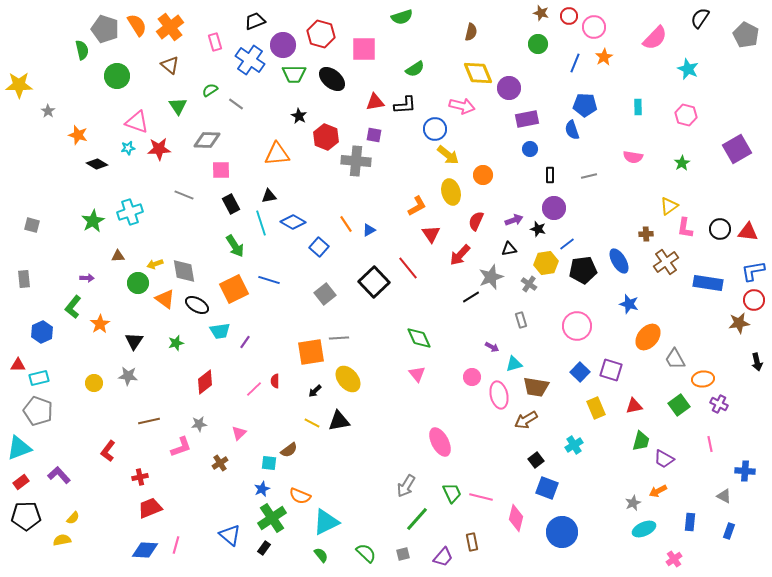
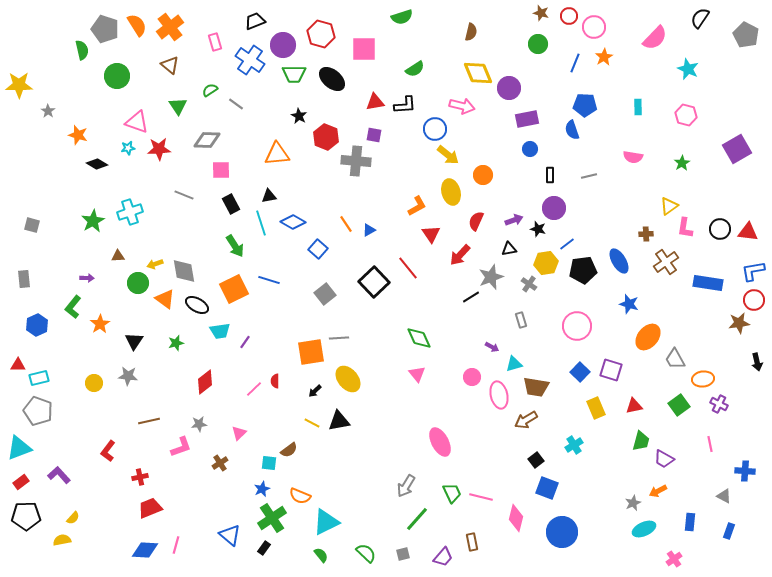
blue square at (319, 247): moved 1 px left, 2 px down
blue hexagon at (42, 332): moved 5 px left, 7 px up
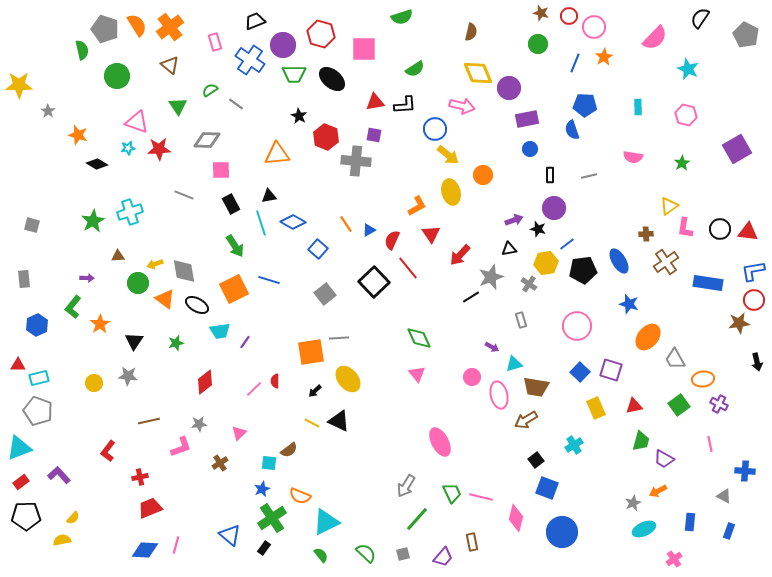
red semicircle at (476, 221): moved 84 px left, 19 px down
black triangle at (339, 421): rotated 35 degrees clockwise
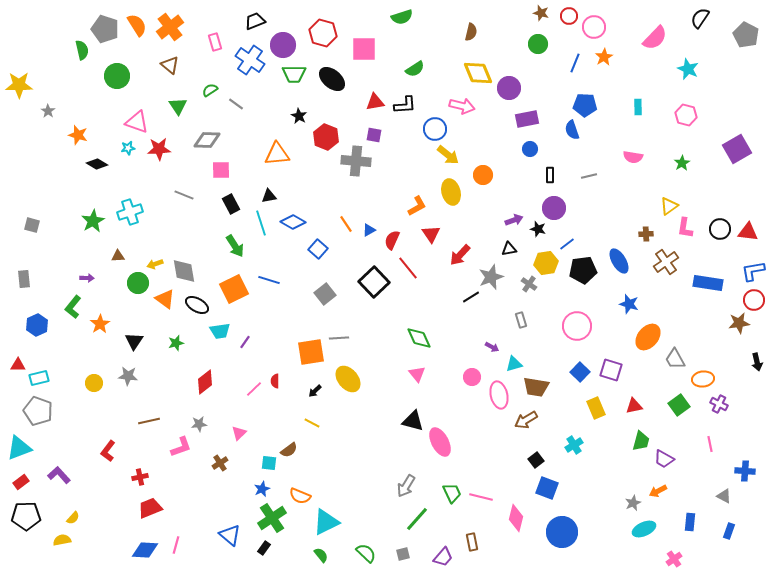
red hexagon at (321, 34): moved 2 px right, 1 px up
black triangle at (339, 421): moved 74 px right; rotated 10 degrees counterclockwise
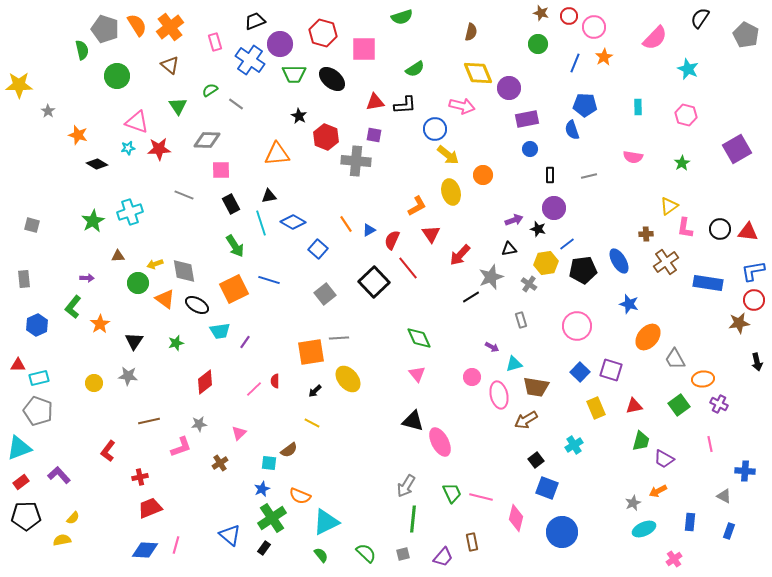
purple circle at (283, 45): moved 3 px left, 1 px up
green line at (417, 519): moved 4 px left; rotated 36 degrees counterclockwise
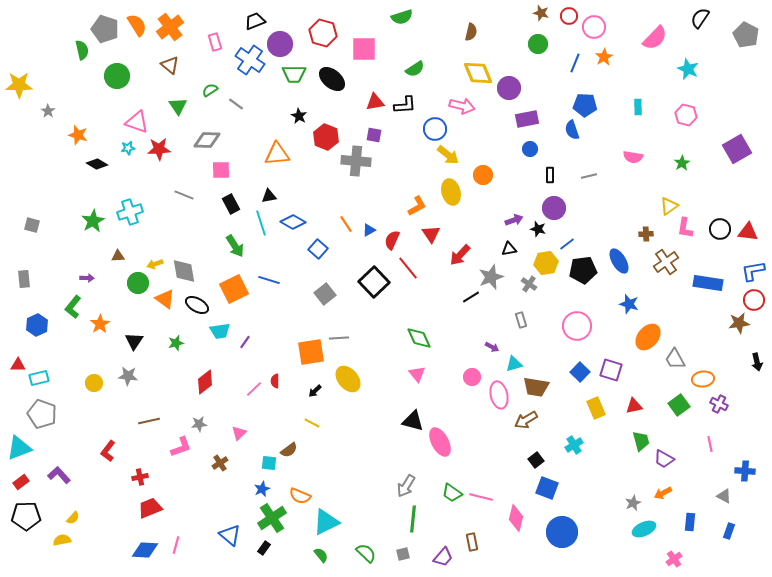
gray pentagon at (38, 411): moved 4 px right, 3 px down
green trapezoid at (641, 441): rotated 30 degrees counterclockwise
orange arrow at (658, 491): moved 5 px right, 2 px down
green trapezoid at (452, 493): rotated 150 degrees clockwise
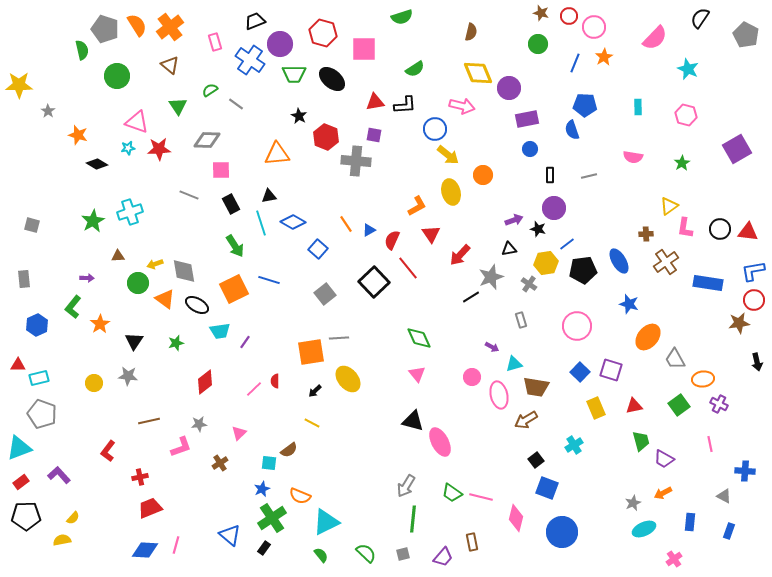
gray line at (184, 195): moved 5 px right
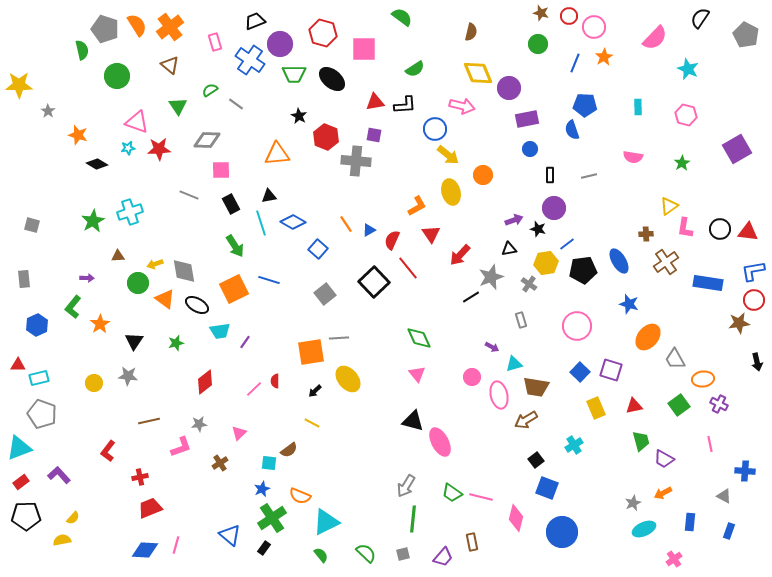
green semicircle at (402, 17): rotated 125 degrees counterclockwise
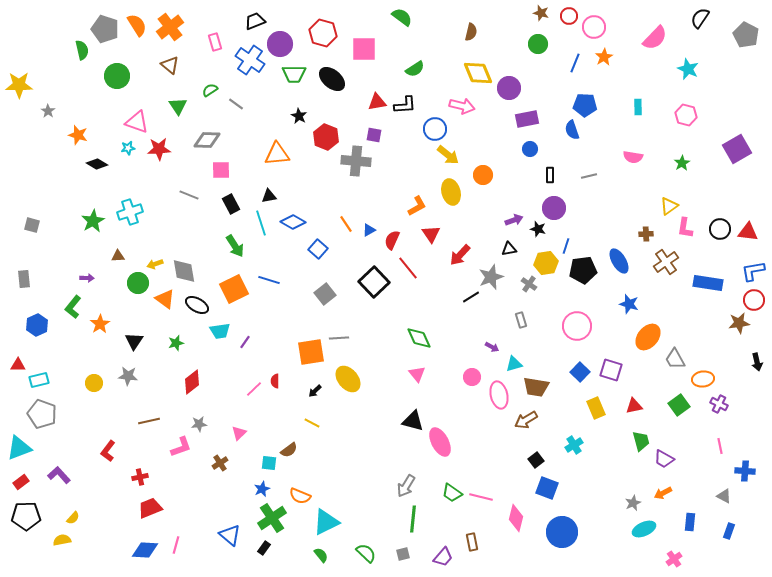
red triangle at (375, 102): moved 2 px right
blue line at (567, 244): moved 1 px left, 2 px down; rotated 35 degrees counterclockwise
cyan rectangle at (39, 378): moved 2 px down
red diamond at (205, 382): moved 13 px left
pink line at (710, 444): moved 10 px right, 2 px down
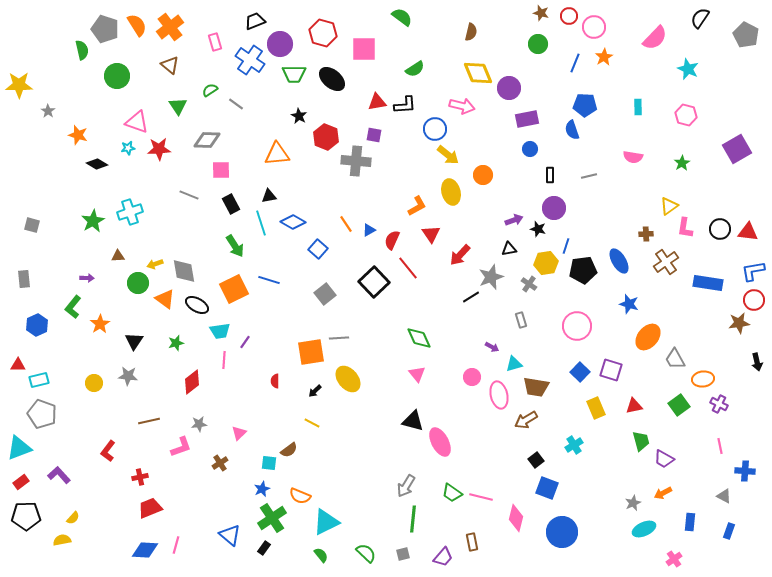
pink line at (254, 389): moved 30 px left, 29 px up; rotated 42 degrees counterclockwise
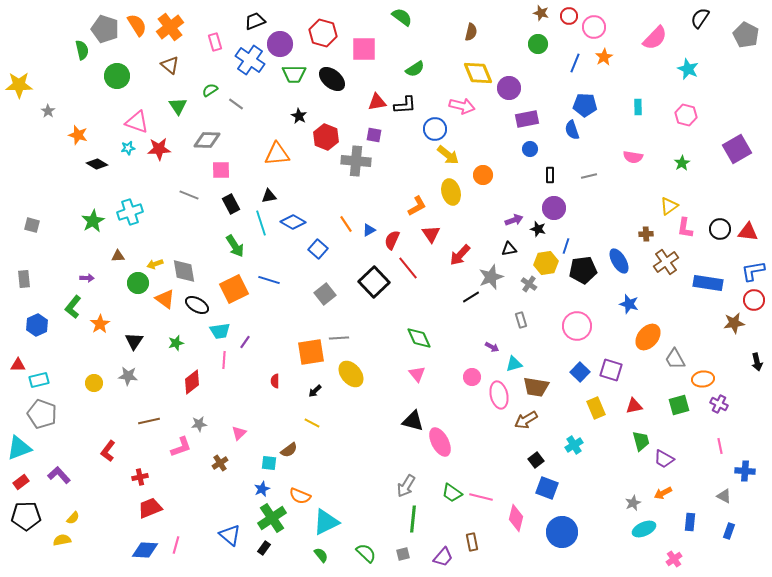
brown star at (739, 323): moved 5 px left
yellow ellipse at (348, 379): moved 3 px right, 5 px up
green square at (679, 405): rotated 20 degrees clockwise
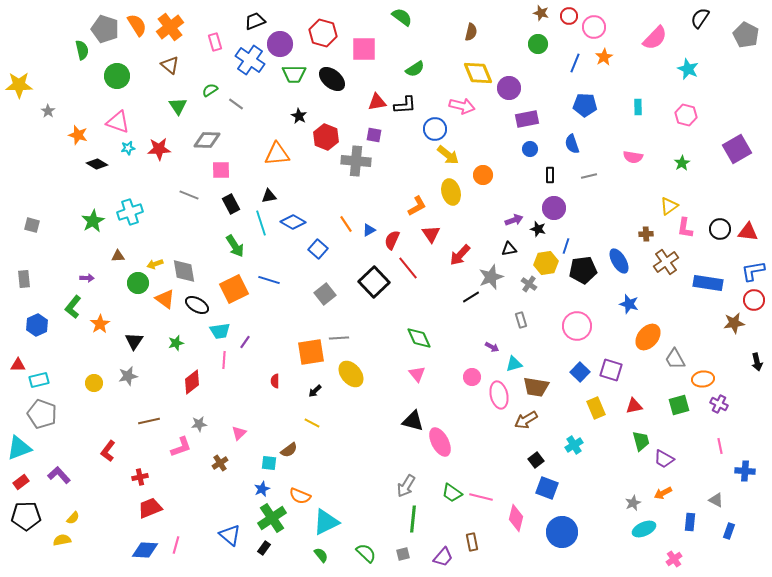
pink triangle at (137, 122): moved 19 px left
blue semicircle at (572, 130): moved 14 px down
gray star at (128, 376): rotated 18 degrees counterclockwise
gray triangle at (724, 496): moved 8 px left, 4 px down
